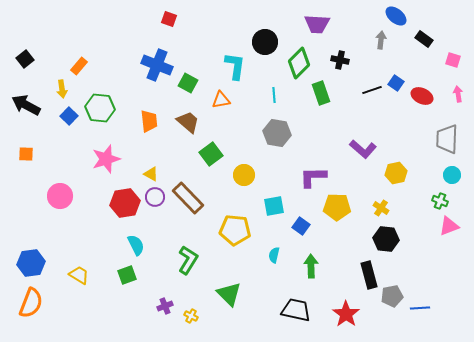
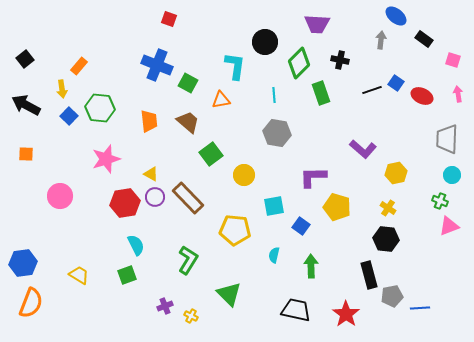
yellow pentagon at (337, 207): rotated 16 degrees clockwise
yellow cross at (381, 208): moved 7 px right
blue hexagon at (31, 263): moved 8 px left
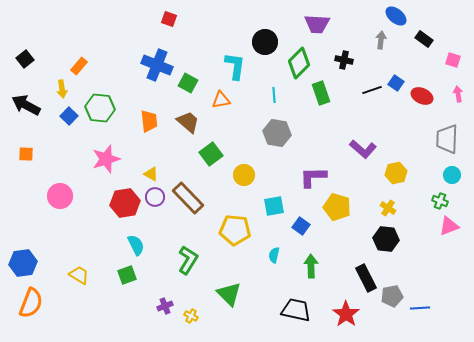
black cross at (340, 60): moved 4 px right
black rectangle at (369, 275): moved 3 px left, 3 px down; rotated 12 degrees counterclockwise
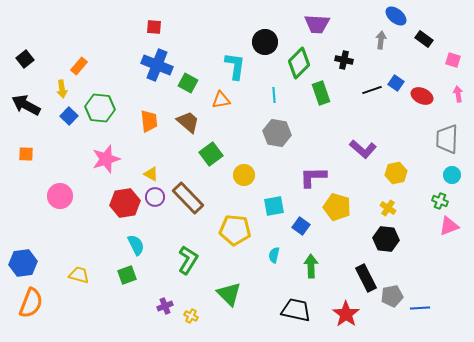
red square at (169, 19): moved 15 px left, 8 px down; rotated 14 degrees counterclockwise
yellow trapezoid at (79, 275): rotated 15 degrees counterclockwise
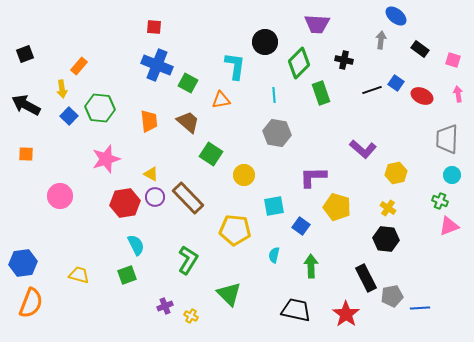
black rectangle at (424, 39): moved 4 px left, 10 px down
black square at (25, 59): moved 5 px up; rotated 18 degrees clockwise
green square at (211, 154): rotated 20 degrees counterclockwise
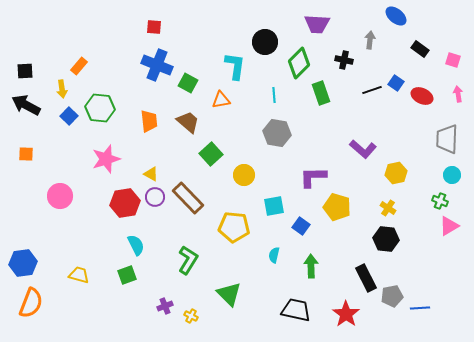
gray arrow at (381, 40): moved 11 px left
black square at (25, 54): moved 17 px down; rotated 18 degrees clockwise
green square at (211, 154): rotated 15 degrees clockwise
pink triangle at (449, 226): rotated 10 degrees counterclockwise
yellow pentagon at (235, 230): moved 1 px left, 3 px up
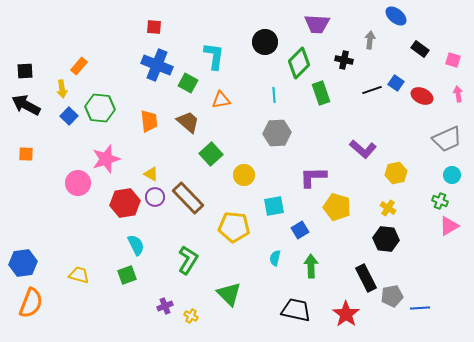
cyan L-shape at (235, 66): moved 21 px left, 10 px up
gray hexagon at (277, 133): rotated 12 degrees counterclockwise
gray trapezoid at (447, 139): rotated 116 degrees counterclockwise
pink circle at (60, 196): moved 18 px right, 13 px up
blue square at (301, 226): moved 1 px left, 4 px down; rotated 24 degrees clockwise
cyan semicircle at (274, 255): moved 1 px right, 3 px down
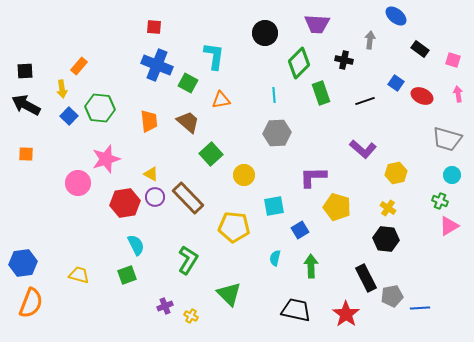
black circle at (265, 42): moved 9 px up
black line at (372, 90): moved 7 px left, 11 px down
gray trapezoid at (447, 139): rotated 40 degrees clockwise
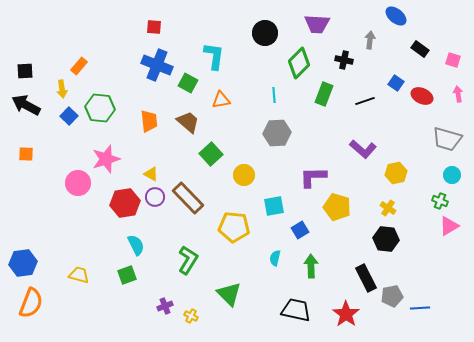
green rectangle at (321, 93): moved 3 px right, 1 px down; rotated 40 degrees clockwise
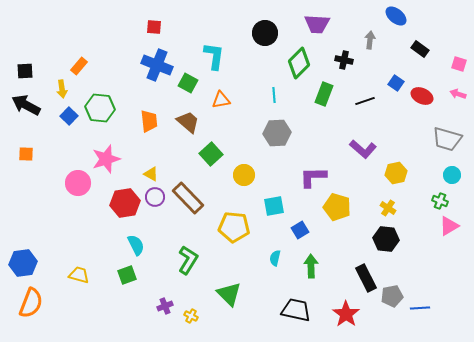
pink square at (453, 60): moved 6 px right, 4 px down
pink arrow at (458, 94): rotated 63 degrees counterclockwise
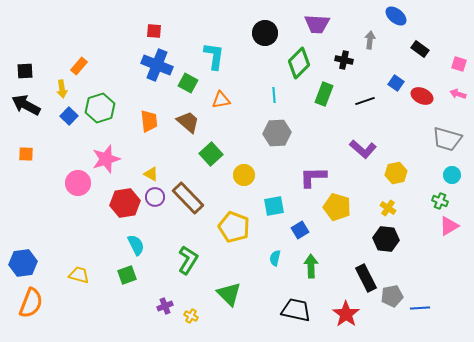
red square at (154, 27): moved 4 px down
green hexagon at (100, 108): rotated 24 degrees counterclockwise
yellow pentagon at (234, 227): rotated 16 degrees clockwise
